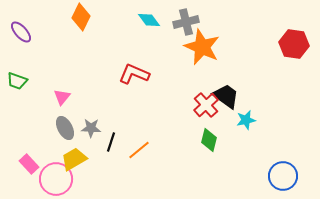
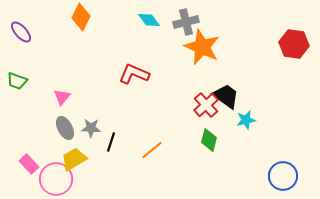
orange line: moved 13 px right
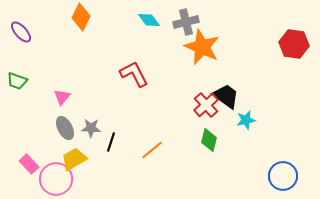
red L-shape: rotated 40 degrees clockwise
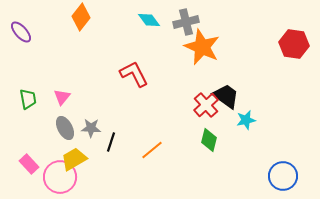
orange diamond: rotated 12 degrees clockwise
green trapezoid: moved 11 px right, 18 px down; rotated 120 degrees counterclockwise
pink circle: moved 4 px right, 2 px up
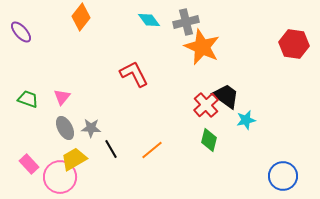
green trapezoid: rotated 60 degrees counterclockwise
black line: moved 7 px down; rotated 48 degrees counterclockwise
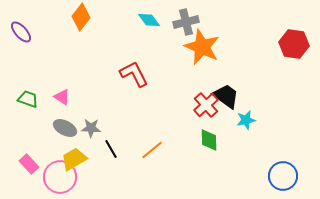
pink triangle: rotated 36 degrees counterclockwise
gray ellipse: rotated 35 degrees counterclockwise
green diamond: rotated 15 degrees counterclockwise
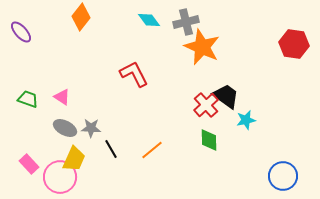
yellow trapezoid: rotated 144 degrees clockwise
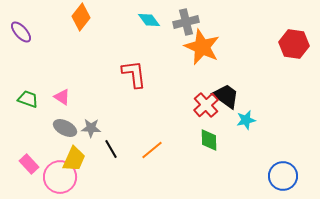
red L-shape: rotated 20 degrees clockwise
